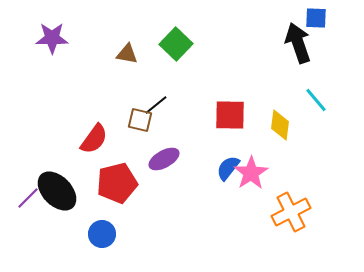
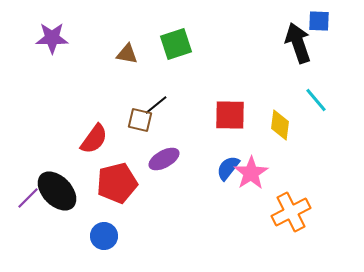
blue square: moved 3 px right, 3 px down
green square: rotated 28 degrees clockwise
blue circle: moved 2 px right, 2 px down
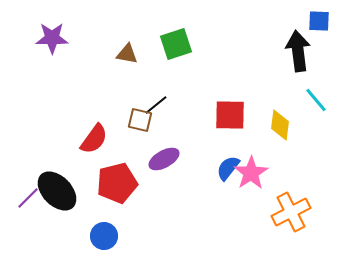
black arrow: moved 8 px down; rotated 12 degrees clockwise
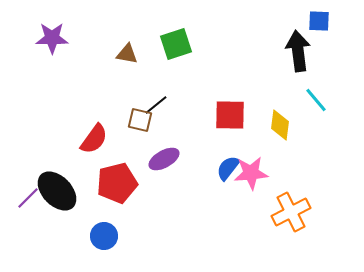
pink star: rotated 28 degrees clockwise
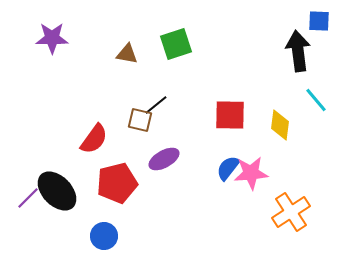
orange cross: rotated 6 degrees counterclockwise
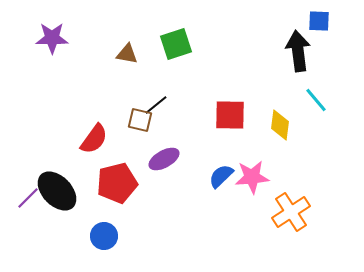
blue semicircle: moved 7 px left, 8 px down; rotated 8 degrees clockwise
pink star: moved 1 px right, 4 px down
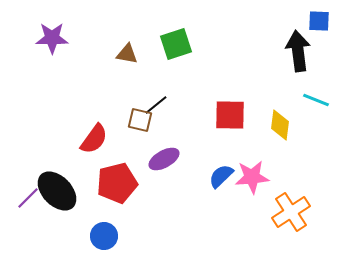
cyan line: rotated 28 degrees counterclockwise
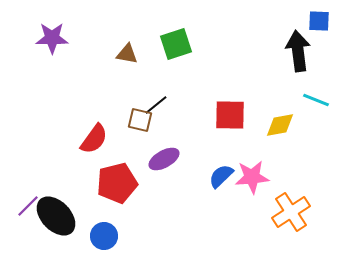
yellow diamond: rotated 72 degrees clockwise
black ellipse: moved 1 px left, 25 px down
purple line: moved 8 px down
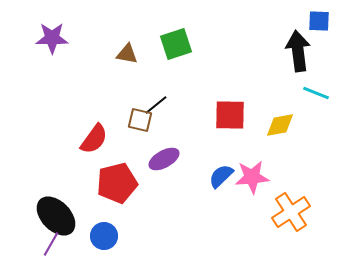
cyan line: moved 7 px up
purple line: moved 23 px right, 38 px down; rotated 15 degrees counterclockwise
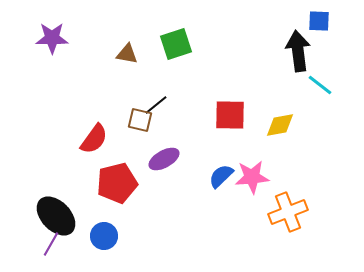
cyan line: moved 4 px right, 8 px up; rotated 16 degrees clockwise
orange cross: moved 3 px left; rotated 12 degrees clockwise
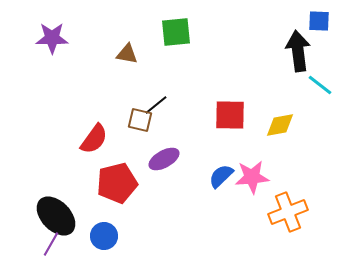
green square: moved 12 px up; rotated 12 degrees clockwise
